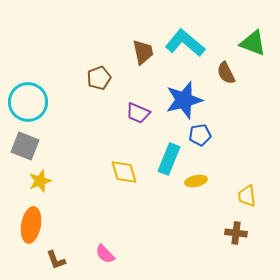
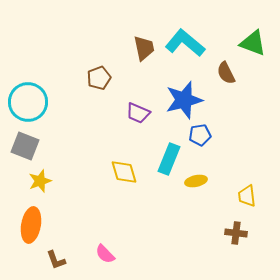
brown trapezoid: moved 1 px right, 4 px up
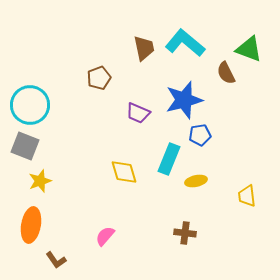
green triangle: moved 4 px left, 6 px down
cyan circle: moved 2 px right, 3 px down
brown cross: moved 51 px left
pink semicircle: moved 18 px up; rotated 85 degrees clockwise
brown L-shape: rotated 15 degrees counterclockwise
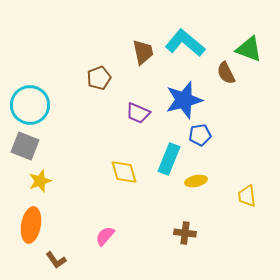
brown trapezoid: moved 1 px left, 4 px down
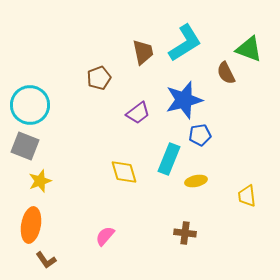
cyan L-shape: rotated 108 degrees clockwise
purple trapezoid: rotated 60 degrees counterclockwise
brown L-shape: moved 10 px left
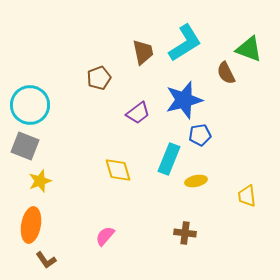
yellow diamond: moved 6 px left, 2 px up
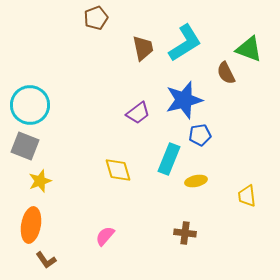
brown trapezoid: moved 4 px up
brown pentagon: moved 3 px left, 60 px up
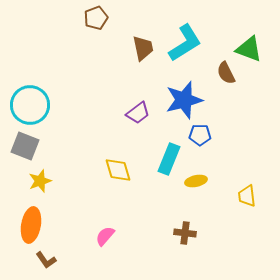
blue pentagon: rotated 10 degrees clockwise
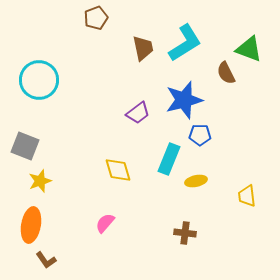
cyan circle: moved 9 px right, 25 px up
pink semicircle: moved 13 px up
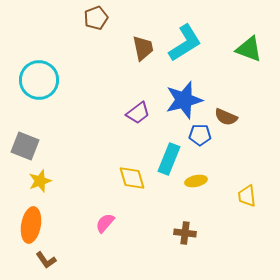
brown semicircle: moved 44 px down; rotated 40 degrees counterclockwise
yellow diamond: moved 14 px right, 8 px down
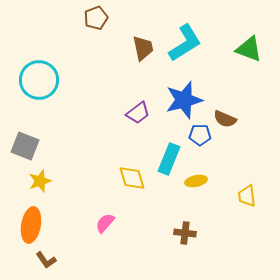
brown semicircle: moved 1 px left, 2 px down
